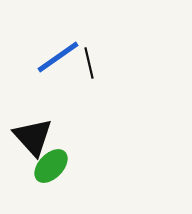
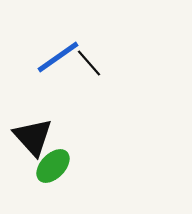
black line: rotated 28 degrees counterclockwise
green ellipse: moved 2 px right
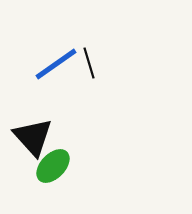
blue line: moved 2 px left, 7 px down
black line: rotated 24 degrees clockwise
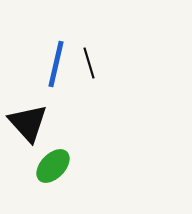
blue line: rotated 42 degrees counterclockwise
black triangle: moved 5 px left, 14 px up
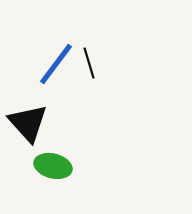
blue line: rotated 24 degrees clockwise
green ellipse: rotated 60 degrees clockwise
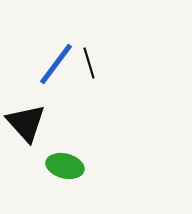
black triangle: moved 2 px left
green ellipse: moved 12 px right
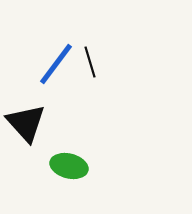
black line: moved 1 px right, 1 px up
green ellipse: moved 4 px right
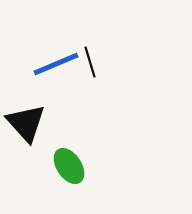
blue line: rotated 30 degrees clockwise
green ellipse: rotated 42 degrees clockwise
